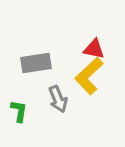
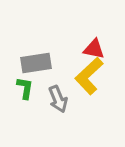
green L-shape: moved 6 px right, 23 px up
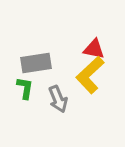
yellow L-shape: moved 1 px right, 1 px up
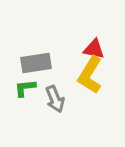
yellow L-shape: rotated 15 degrees counterclockwise
green L-shape: rotated 105 degrees counterclockwise
gray arrow: moved 3 px left
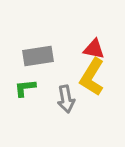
gray rectangle: moved 2 px right, 7 px up
yellow L-shape: moved 2 px right, 2 px down
gray arrow: moved 11 px right; rotated 12 degrees clockwise
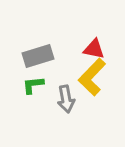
gray rectangle: rotated 8 degrees counterclockwise
yellow L-shape: rotated 12 degrees clockwise
green L-shape: moved 8 px right, 3 px up
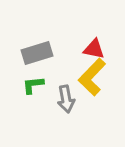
gray rectangle: moved 1 px left, 3 px up
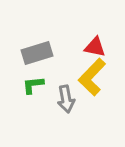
red triangle: moved 1 px right, 2 px up
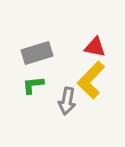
yellow L-shape: moved 1 px left, 3 px down
gray arrow: moved 1 px right, 2 px down; rotated 20 degrees clockwise
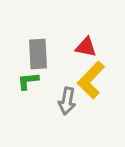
red triangle: moved 9 px left
gray rectangle: moved 1 px right, 1 px down; rotated 76 degrees counterclockwise
green L-shape: moved 5 px left, 4 px up
